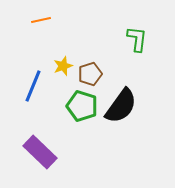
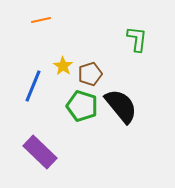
yellow star: rotated 18 degrees counterclockwise
black semicircle: rotated 75 degrees counterclockwise
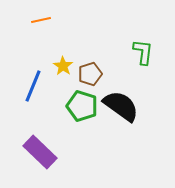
green L-shape: moved 6 px right, 13 px down
black semicircle: rotated 15 degrees counterclockwise
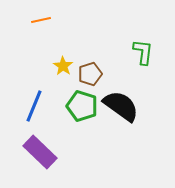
blue line: moved 1 px right, 20 px down
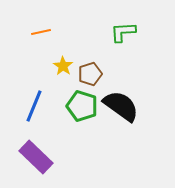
orange line: moved 12 px down
green L-shape: moved 20 px left, 20 px up; rotated 100 degrees counterclockwise
purple rectangle: moved 4 px left, 5 px down
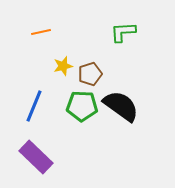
yellow star: rotated 24 degrees clockwise
green pentagon: rotated 16 degrees counterclockwise
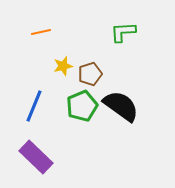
green pentagon: rotated 24 degrees counterclockwise
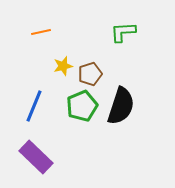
black semicircle: rotated 72 degrees clockwise
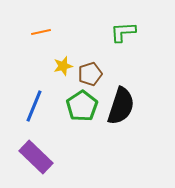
green pentagon: rotated 12 degrees counterclockwise
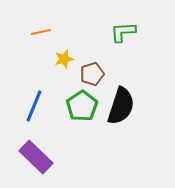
yellow star: moved 1 px right, 7 px up
brown pentagon: moved 2 px right
